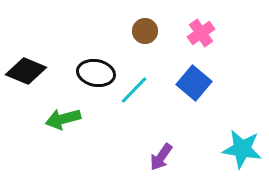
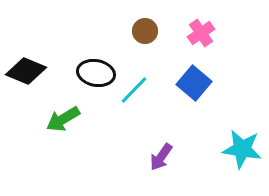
green arrow: rotated 16 degrees counterclockwise
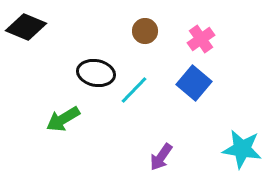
pink cross: moved 6 px down
black diamond: moved 44 px up
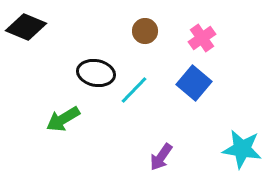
pink cross: moved 1 px right, 1 px up
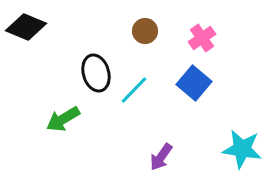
black ellipse: rotated 63 degrees clockwise
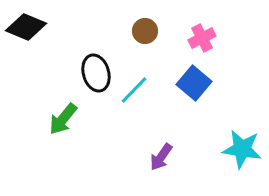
pink cross: rotated 8 degrees clockwise
green arrow: rotated 20 degrees counterclockwise
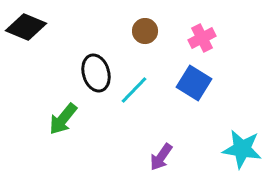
blue square: rotated 8 degrees counterclockwise
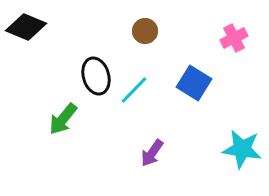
pink cross: moved 32 px right
black ellipse: moved 3 px down
purple arrow: moved 9 px left, 4 px up
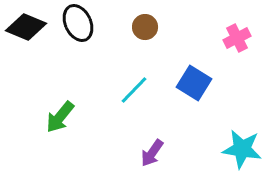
brown circle: moved 4 px up
pink cross: moved 3 px right
black ellipse: moved 18 px left, 53 px up; rotated 9 degrees counterclockwise
green arrow: moved 3 px left, 2 px up
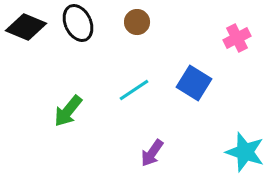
brown circle: moved 8 px left, 5 px up
cyan line: rotated 12 degrees clockwise
green arrow: moved 8 px right, 6 px up
cyan star: moved 3 px right, 3 px down; rotated 9 degrees clockwise
